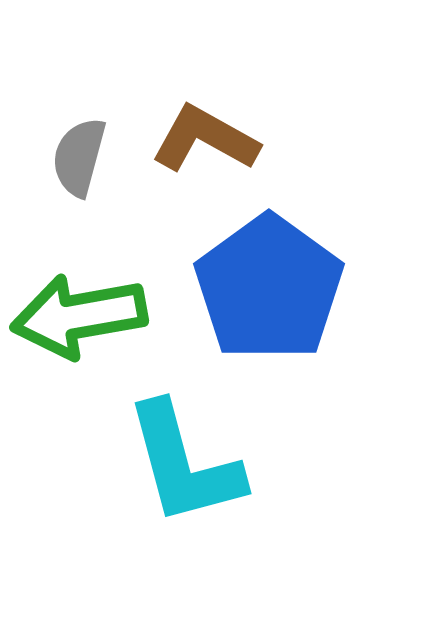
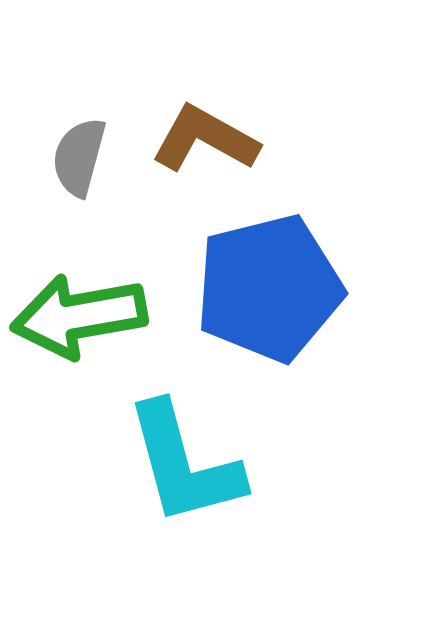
blue pentagon: rotated 22 degrees clockwise
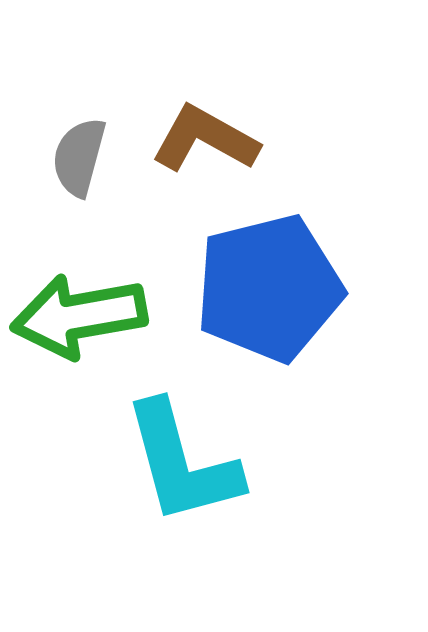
cyan L-shape: moved 2 px left, 1 px up
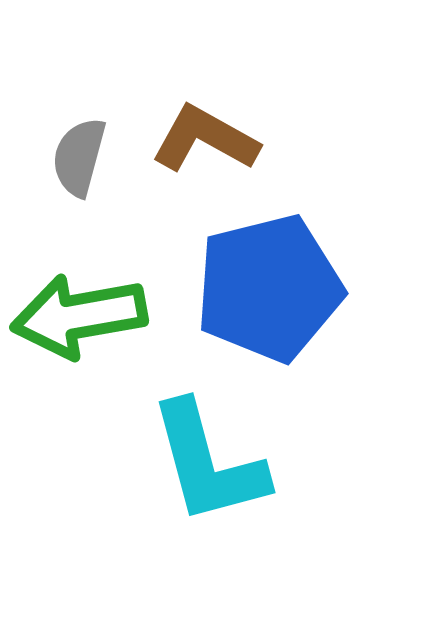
cyan L-shape: moved 26 px right
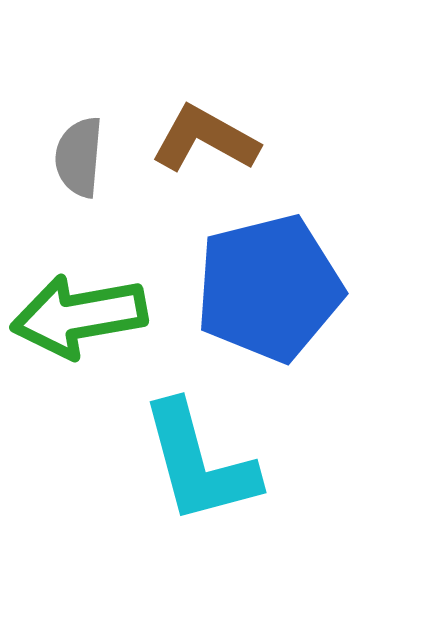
gray semicircle: rotated 10 degrees counterclockwise
cyan L-shape: moved 9 px left
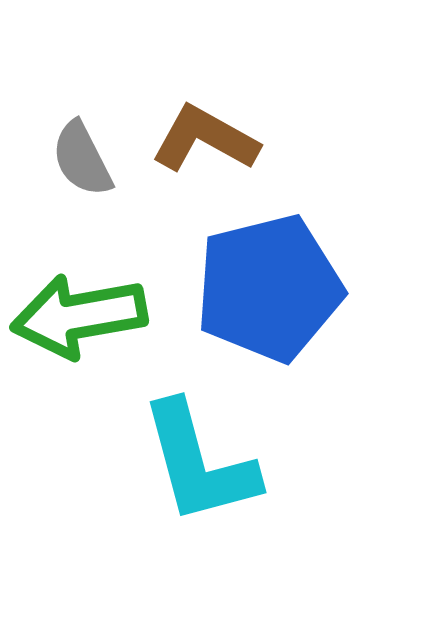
gray semicircle: moved 3 px right, 2 px down; rotated 32 degrees counterclockwise
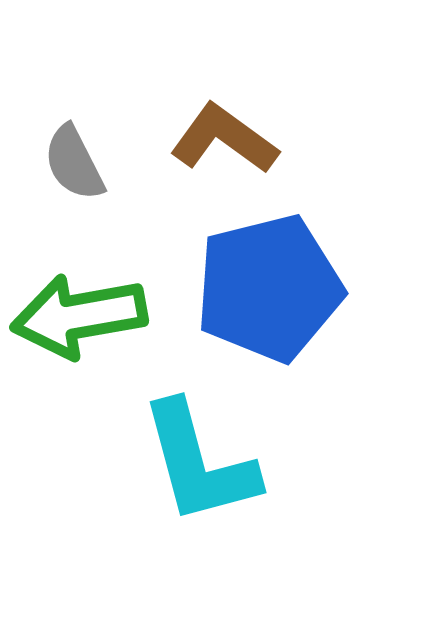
brown L-shape: moved 19 px right; rotated 7 degrees clockwise
gray semicircle: moved 8 px left, 4 px down
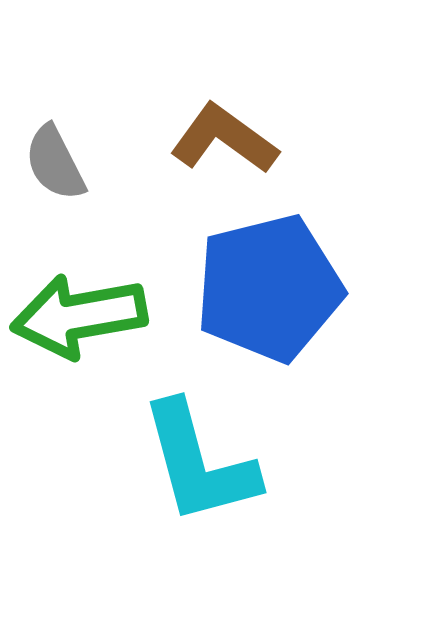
gray semicircle: moved 19 px left
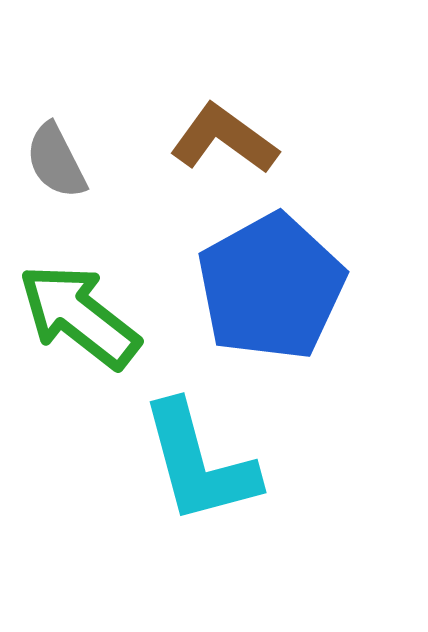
gray semicircle: moved 1 px right, 2 px up
blue pentagon: moved 2 px right, 1 px up; rotated 15 degrees counterclockwise
green arrow: rotated 48 degrees clockwise
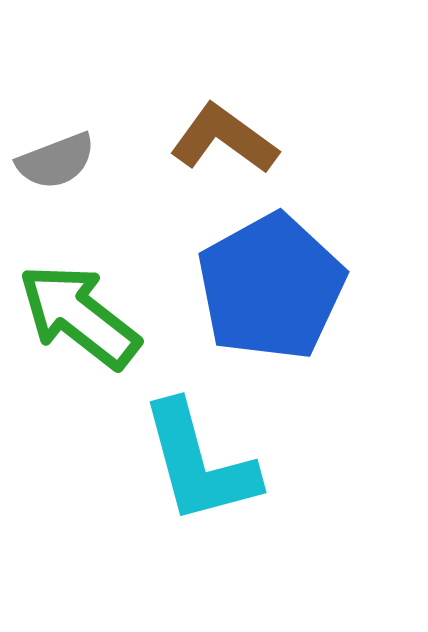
gray semicircle: rotated 84 degrees counterclockwise
